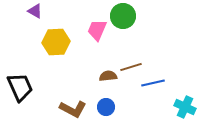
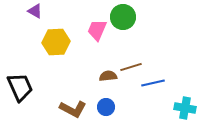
green circle: moved 1 px down
cyan cross: moved 1 px down; rotated 15 degrees counterclockwise
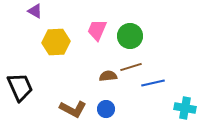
green circle: moved 7 px right, 19 px down
blue circle: moved 2 px down
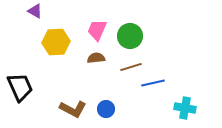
brown semicircle: moved 12 px left, 18 px up
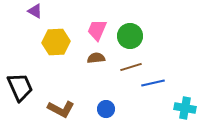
brown L-shape: moved 12 px left
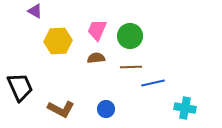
yellow hexagon: moved 2 px right, 1 px up
brown line: rotated 15 degrees clockwise
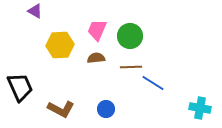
yellow hexagon: moved 2 px right, 4 px down
blue line: rotated 45 degrees clockwise
cyan cross: moved 15 px right
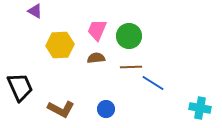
green circle: moved 1 px left
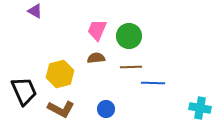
yellow hexagon: moved 29 px down; rotated 12 degrees counterclockwise
blue line: rotated 30 degrees counterclockwise
black trapezoid: moved 4 px right, 4 px down
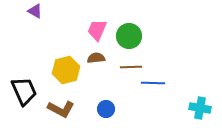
yellow hexagon: moved 6 px right, 4 px up
